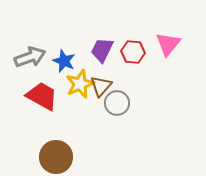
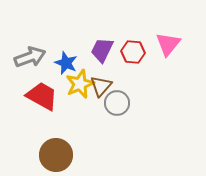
blue star: moved 2 px right, 2 px down
brown circle: moved 2 px up
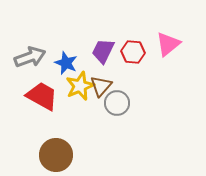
pink triangle: rotated 12 degrees clockwise
purple trapezoid: moved 1 px right, 1 px down
yellow star: moved 2 px down
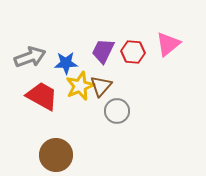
blue star: rotated 25 degrees counterclockwise
gray circle: moved 8 px down
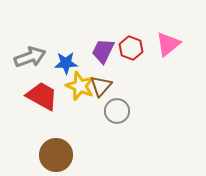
red hexagon: moved 2 px left, 4 px up; rotated 15 degrees clockwise
yellow star: rotated 28 degrees counterclockwise
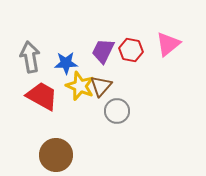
red hexagon: moved 2 px down; rotated 10 degrees counterclockwise
gray arrow: rotated 80 degrees counterclockwise
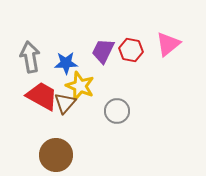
brown triangle: moved 36 px left, 17 px down
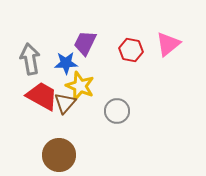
purple trapezoid: moved 18 px left, 8 px up
gray arrow: moved 2 px down
brown circle: moved 3 px right
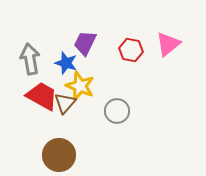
blue star: rotated 20 degrees clockwise
